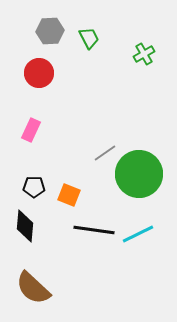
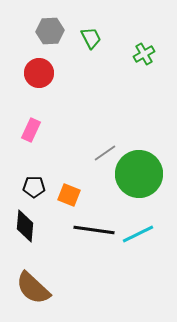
green trapezoid: moved 2 px right
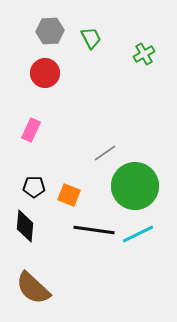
red circle: moved 6 px right
green circle: moved 4 px left, 12 px down
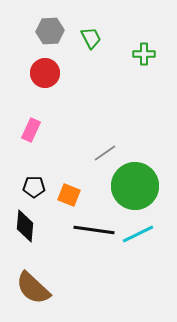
green cross: rotated 30 degrees clockwise
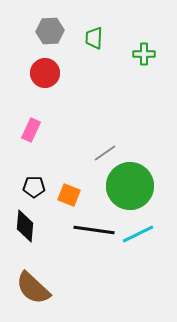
green trapezoid: moved 3 px right; rotated 150 degrees counterclockwise
green circle: moved 5 px left
